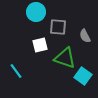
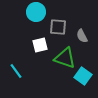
gray semicircle: moved 3 px left
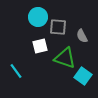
cyan circle: moved 2 px right, 5 px down
white square: moved 1 px down
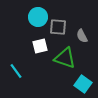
cyan square: moved 8 px down
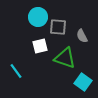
cyan square: moved 2 px up
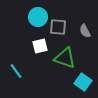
gray semicircle: moved 3 px right, 5 px up
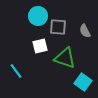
cyan circle: moved 1 px up
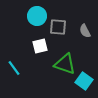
cyan circle: moved 1 px left
green triangle: moved 6 px down
cyan line: moved 2 px left, 3 px up
cyan square: moved 1 px right, 1 px up
